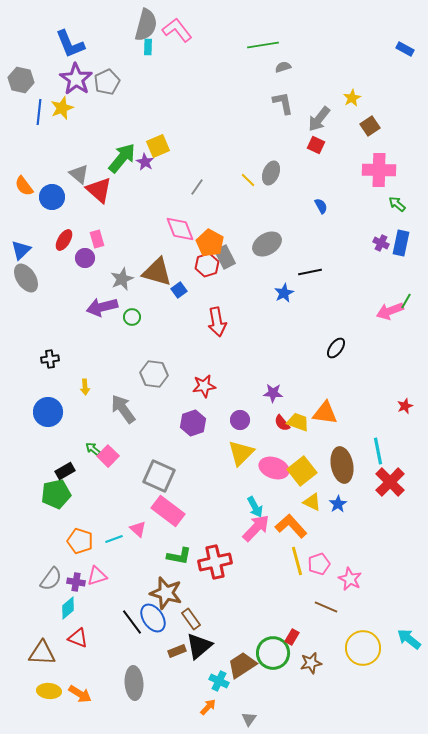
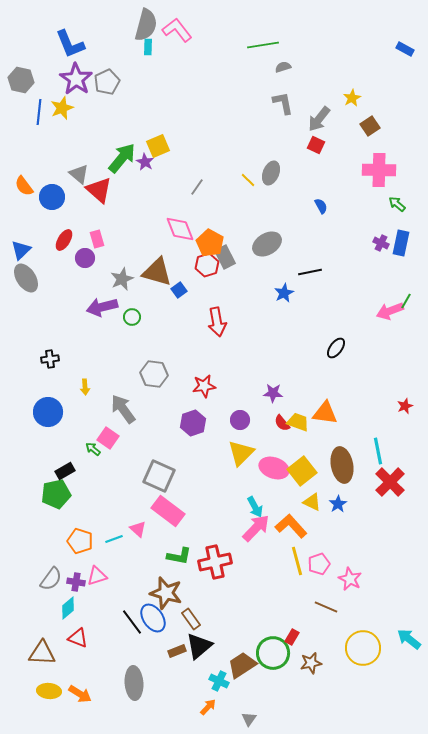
pink square at (108, 456): moved 18 px up; rotated 10 degrees counterclockwise
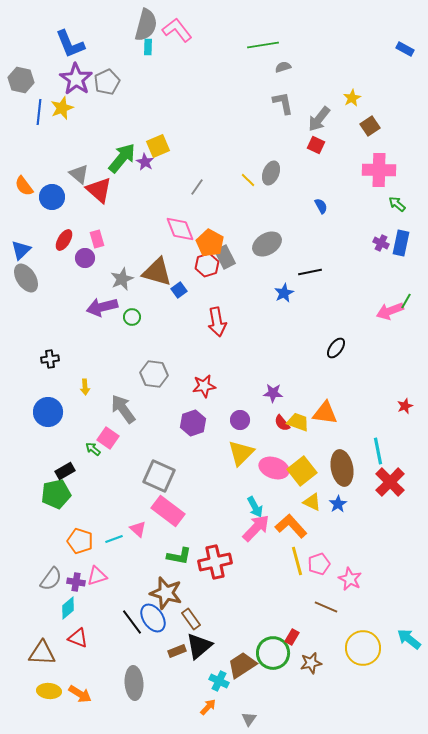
brown ellipse at (342, 465): moved 3 px down
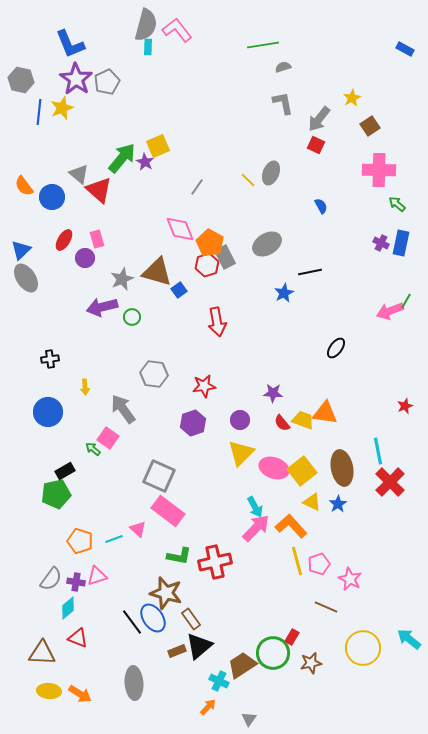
yellow trapezoid at (298, 422): moved 5 px right, 2 px up
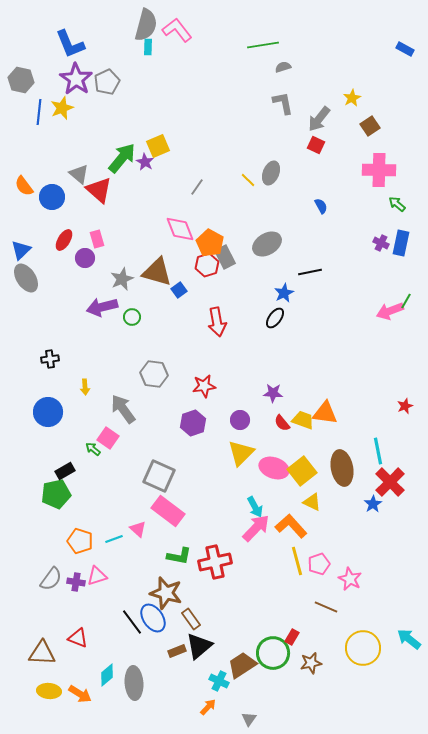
black ellipse at (336, 348): moved 61 px left, 30 px up
blue star at (338, 504): moved 35 px right
cyan diamond at (68, 608): moved 39 px right, 67 px down
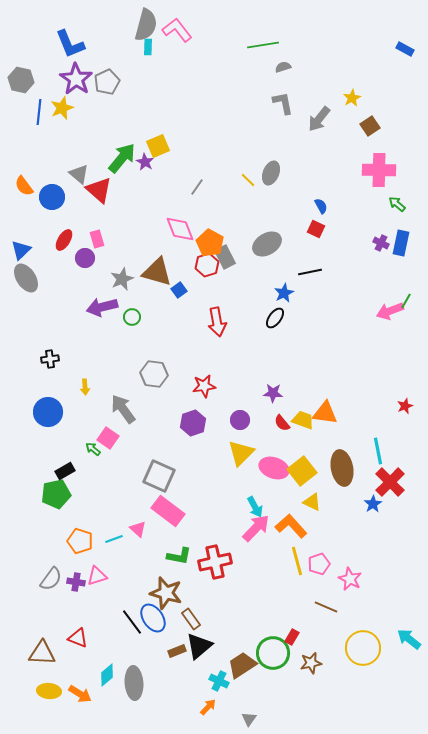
red square at (316, 145): moved 84 px down
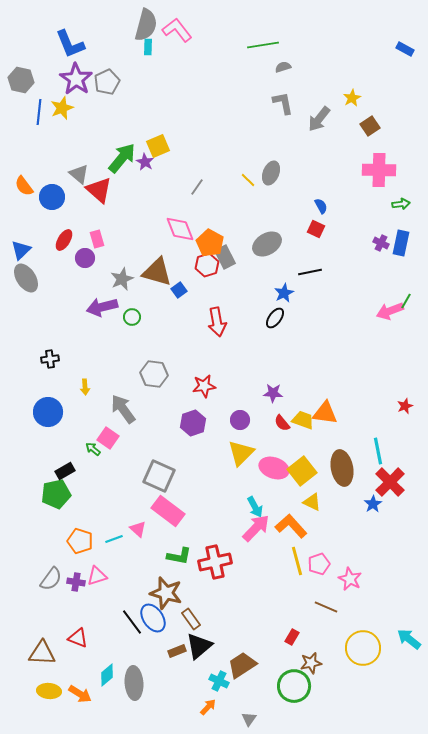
green arrow at (397, 204): moved 4 px right; rotated 132 degrees clockwise
green circle at (273, 653): moved 21 px right, 33 px down
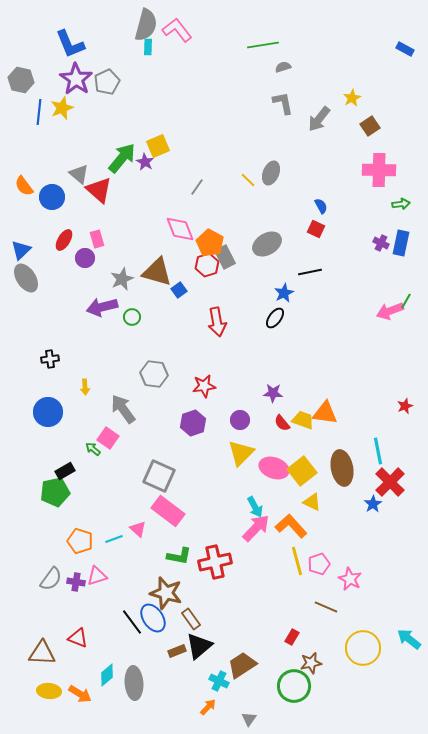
green pentagon at (56, 494): moved 1 px left, 2 px up
